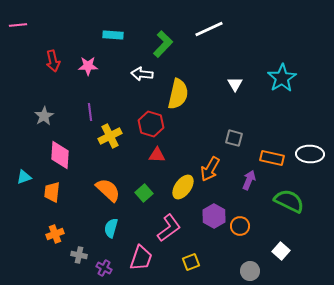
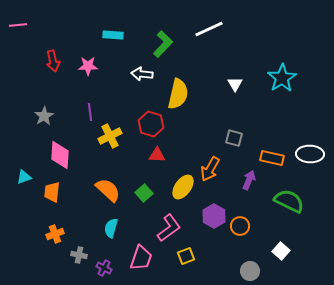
yellow square: moved 5 px left, 6 px up
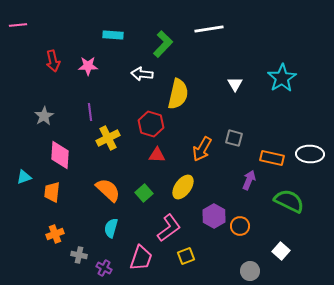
white line: rotated 16 degrees clockwise
yellow cross: moved 2 px left, 2 px down
orange arrow: moved 8 px left, 20 px up
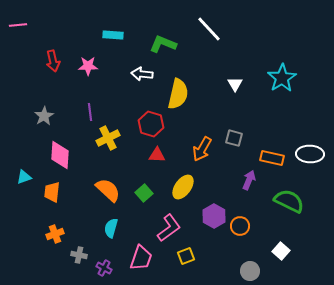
white line: rotated 56 degrees clockwise
green L-shape: rotated 112 degrees counterclockwise
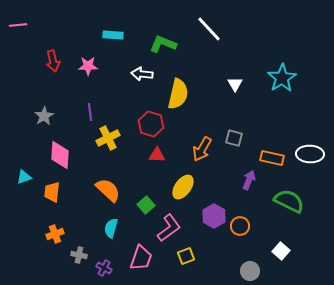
green square: moved 2 px right, 12 px down
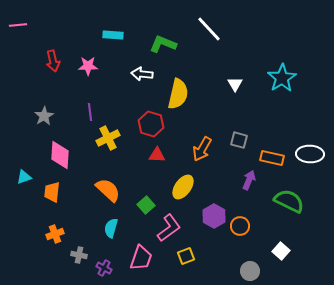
gray square: moved 5 px right, 2 px down
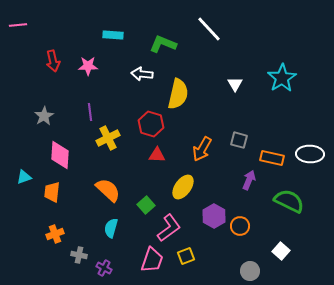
pink trapezoid: moved 11 px right, 2 px down
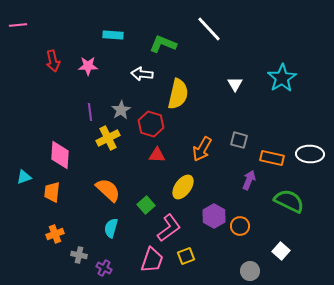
gray star: moved 77 px right, 6 px up
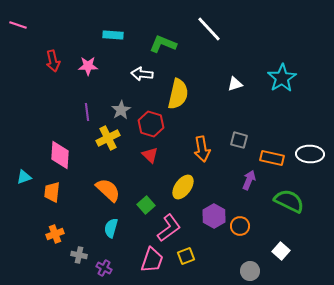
pink line: rotated 24 degrees clockwise
white triangle: rotated 42 degrees clockwise
purple line: moved 3 px left
orange arrow: rotated 40 degrees counterclockwise
red triangle: moved 7 px left; rotated 42 degrees clockwise
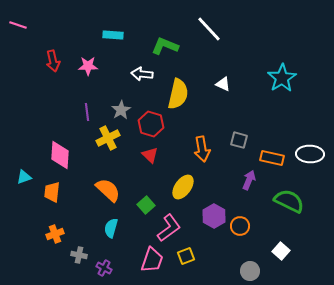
green L-shape: moved 2 px right, 2 px down
white triangle: moved 12 px left; rotated 42 degrees clockwise
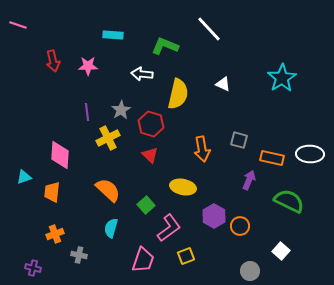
yellow ellipse: rotated 65 degrees clockwise
pink trapezoid: moved 9 px left
purple cross: moved 71 px left; rotated 14 degrees counterclockwise
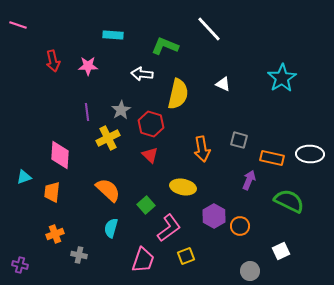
white square: rotated 24 degrees clockwise
purple cross: moved 13 px left, 3 px up
